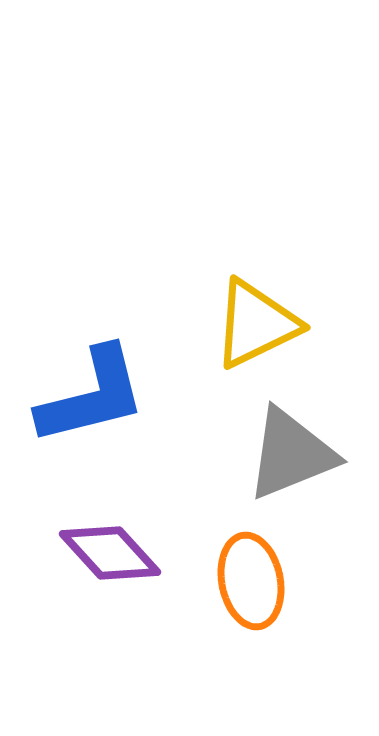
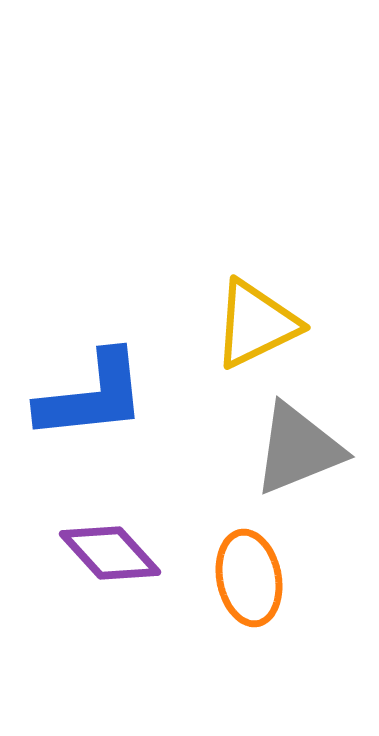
blue L-shape: rotated 8 degrees clockwise
gray triangle: moved 7 px right, 5 px up
orange ellipse: moved 2 px left, 3 px up
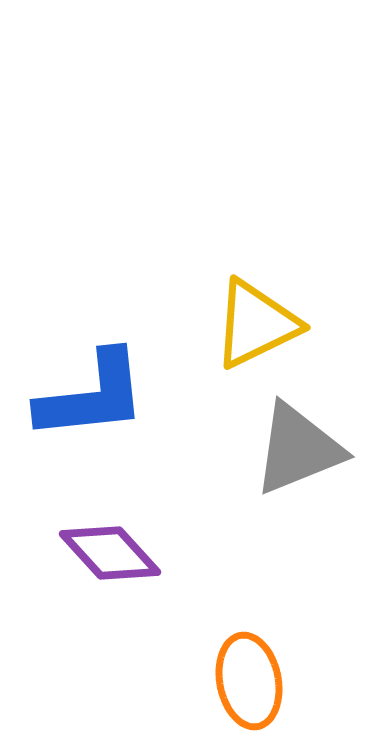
orange ellipse: moved 103 px down
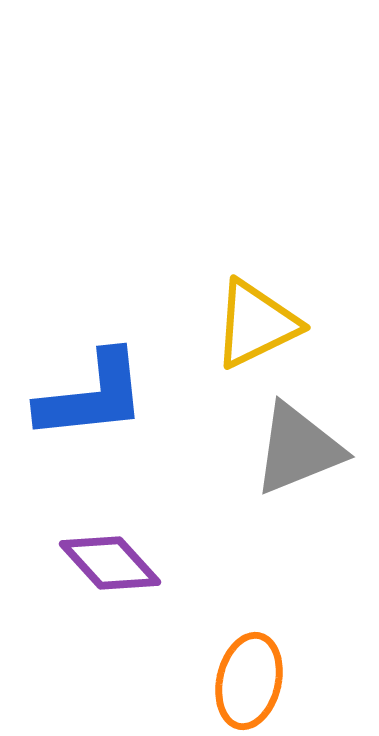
purple diamond: moved 10 px down
orange ellipse: rotated 24 degrees clockwise
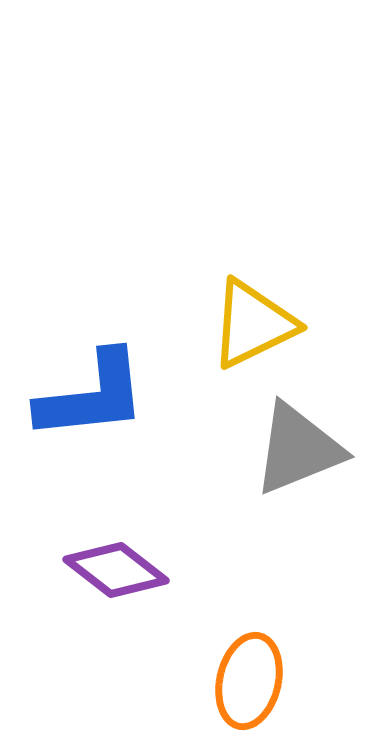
yellow triangle: moved 3 px left
purple diamond: moved 6 px right, 7 px down; rotated 10 degrees counterclockwise
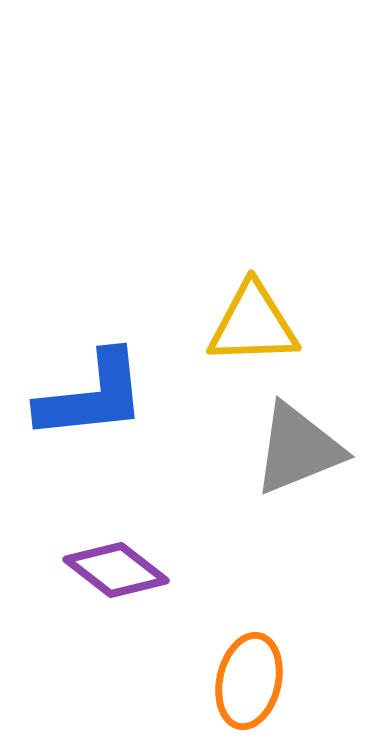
yellow triangle: rotated 24 degrees clockwise
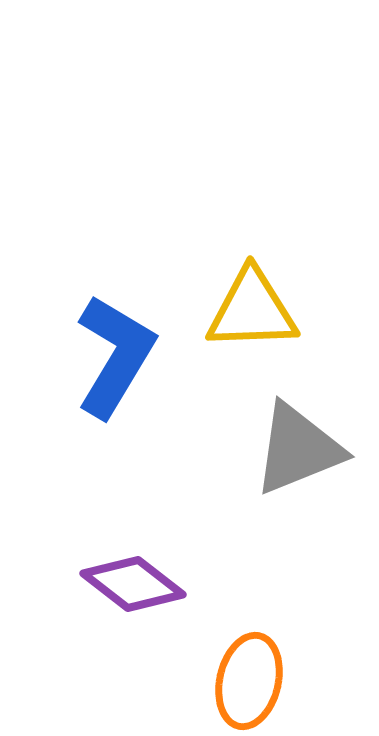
yellow triangle: moved 1 px left, 14 px up
blue L-shape: moved 23 px right, 40 px up; rotated 53 degrees counterclockwise
purple diamond: moved 17 px right, 14 px down
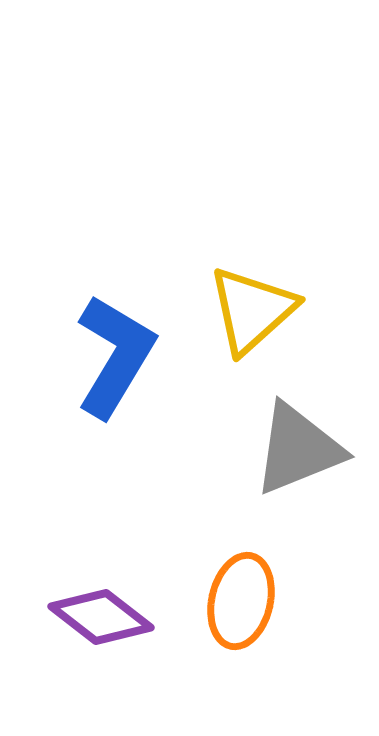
yellow triangle: rotated 40 degrees counterclockwise
purple diamond: moved 32 px left, 33 px down
orange ellipse: moved 8 px left, 80 px up
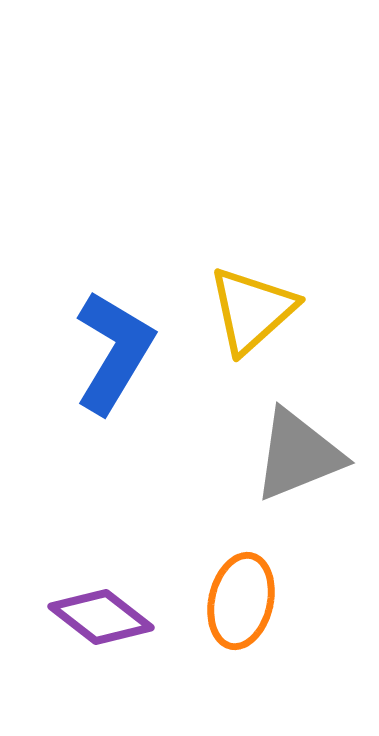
blue L-shape: moved 1 px left, 4 px up
gray triangle: moved 6 px down
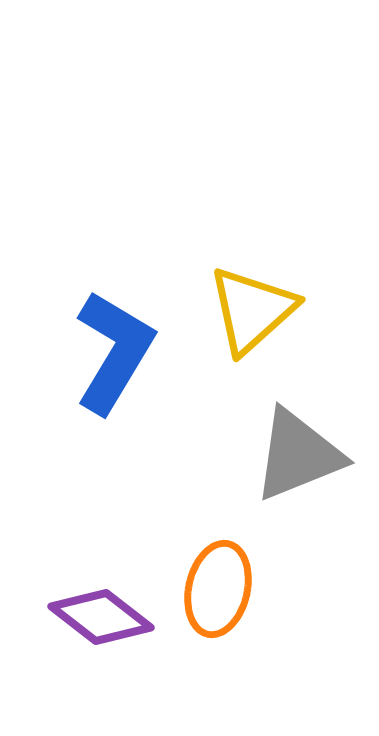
orange ellipse: moved 23 px left, 12 px up
